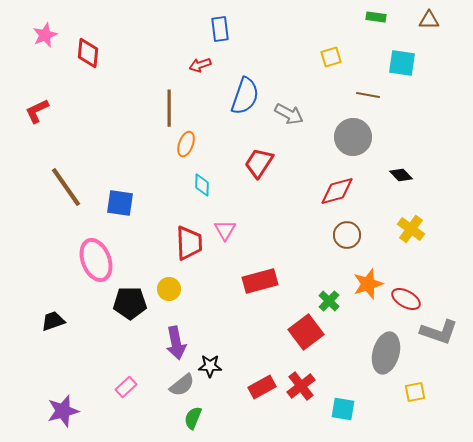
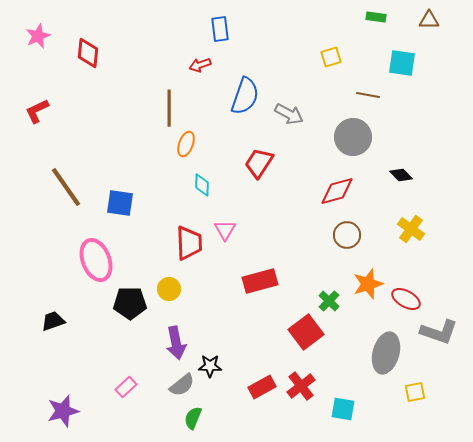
pink star at (45, 35): moved 7 px left, 1 px down
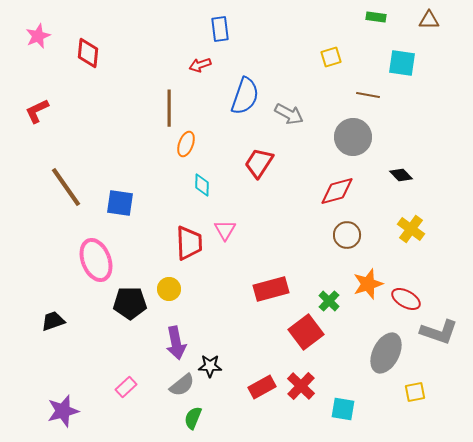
red rectangle at (260, 281): moved 11 px right, 8 px down
gray ellipse at (386, 353): rotated 12 degrees clockwise
red cross at (301, 386): rotated 8 degrees counterclockwise
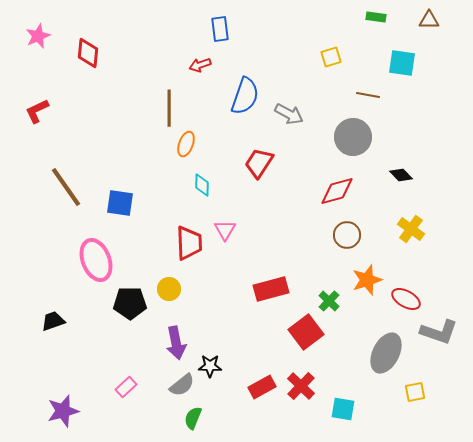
orange star at (368, 284): moved 1 px left, 4 px up
